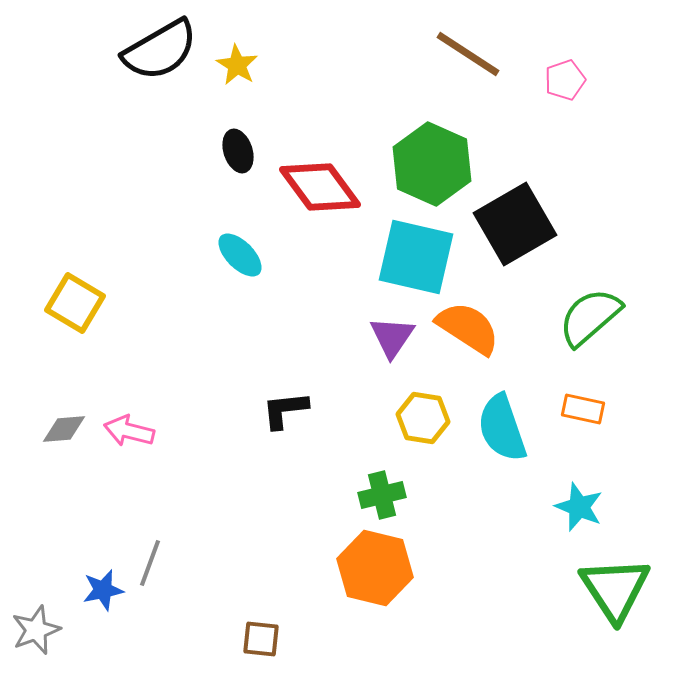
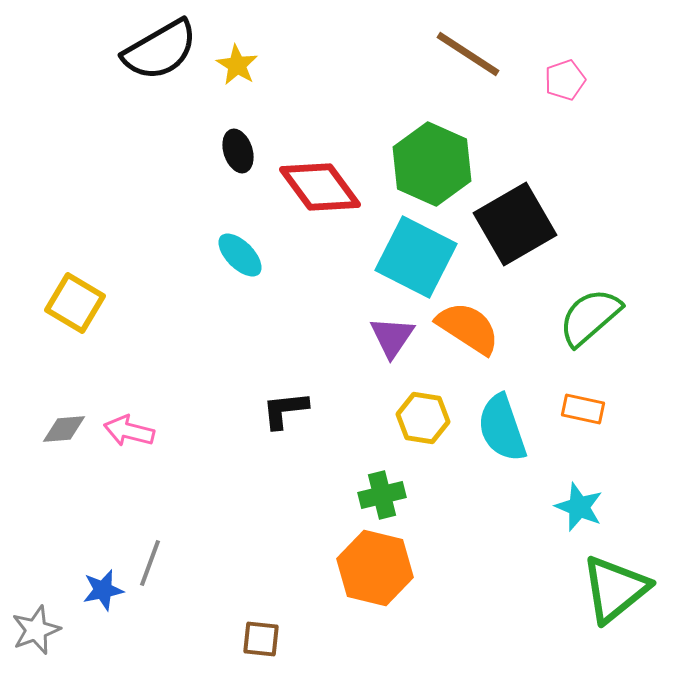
cyan square: rotated 14 degrees clockwise
green triangle: rotated 24 degrees clockwise
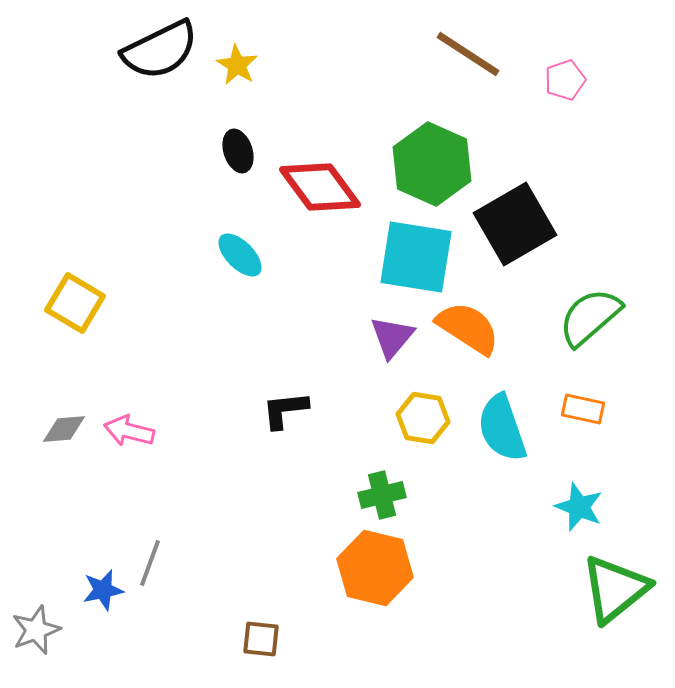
black semicircle: rotated 4 degrees clockwise
cyan square: rotated 18 degrees counterclockwise
purple triangle: rotated 6 degrees clockwise
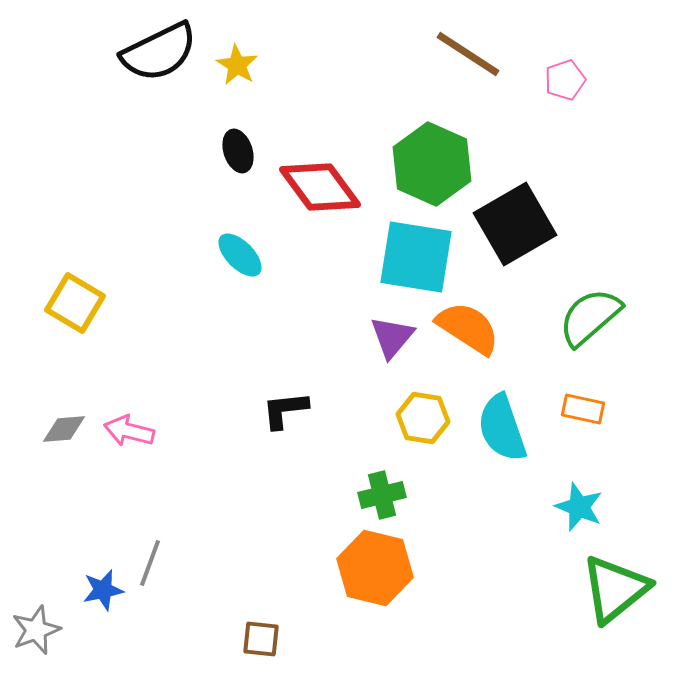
black semicircle: moved 1 px left, 2 px down
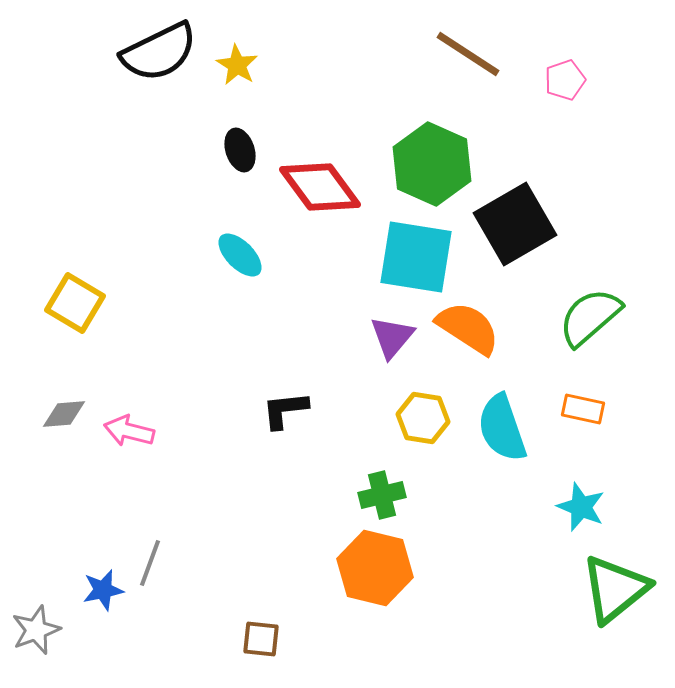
black ellipse: moved 2 px right, 1 px up
gray diamond: moved 15 px up
cyan star: moved 2 px right
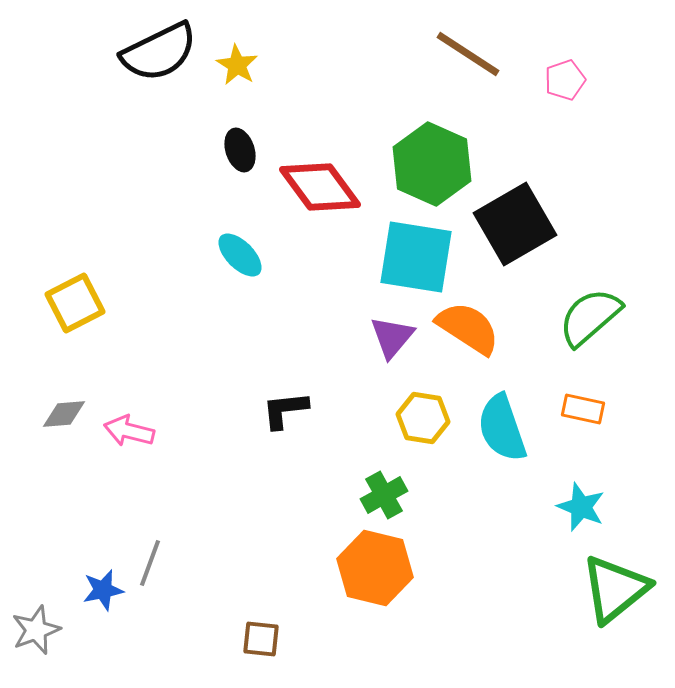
yellow square: rotated 32 degrees clockwise
green cross: moved 2 px right; rotated 15 degrees counterclockwise
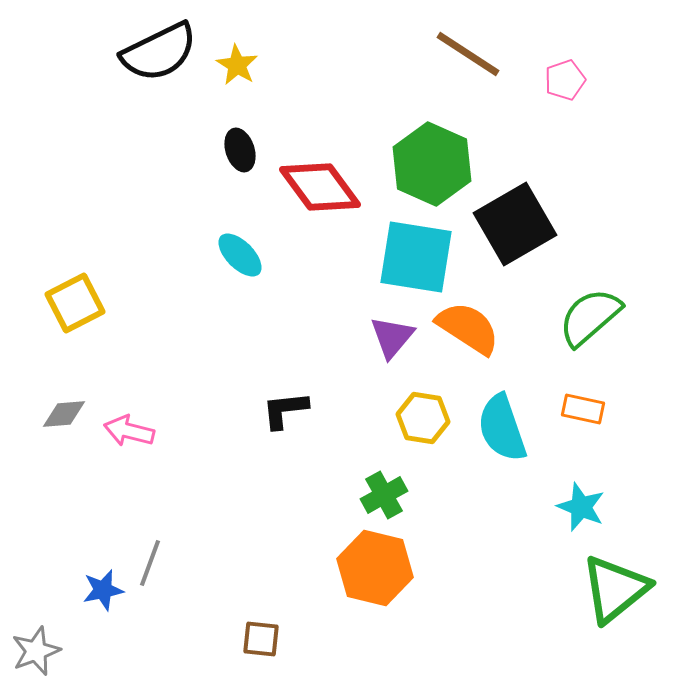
gray star: moved 21 px down
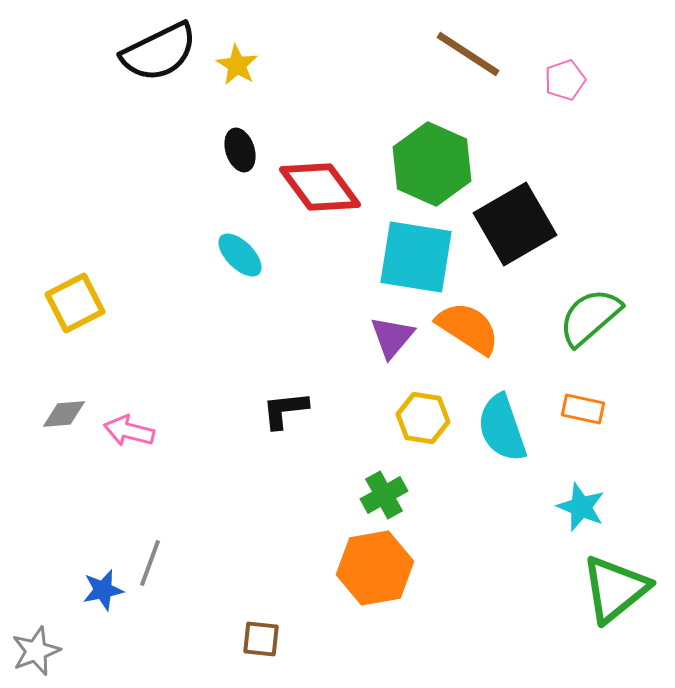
orange hexagon: rotated 24 degrees counterclockwise
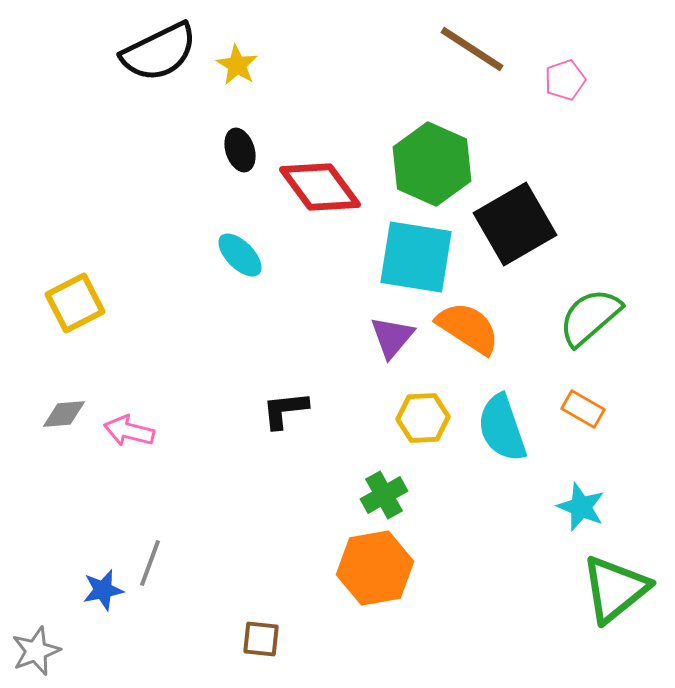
brown line: moved 4 px right, 5 px up
orange rectangle: rotated 18 degrees clockwise
yellow hexagon: rotated 12 degrees counterclockwise
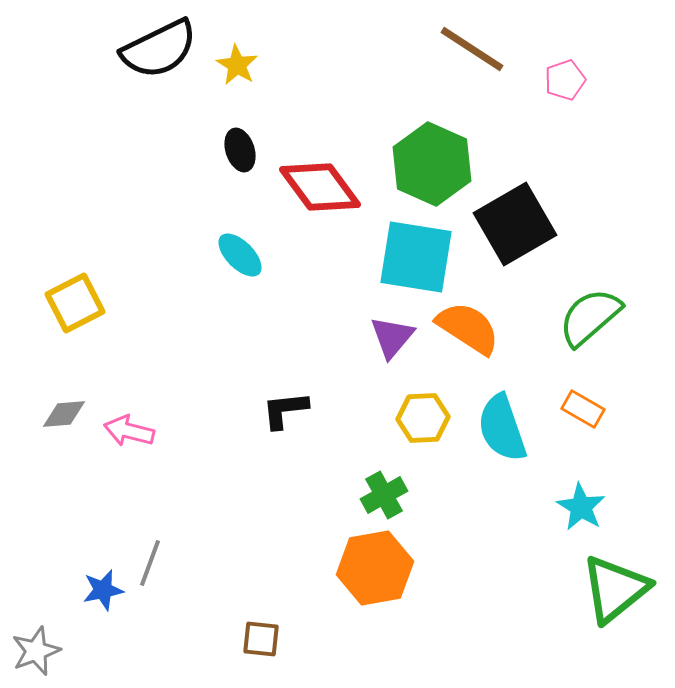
black semicircle: moved 3 px up
cyan star: rotated 9 degrees clockwise
